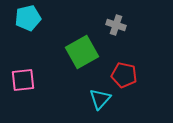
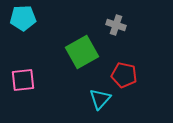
cyan pentagon: moved 5 px left; rotated 10 degrees clockwise
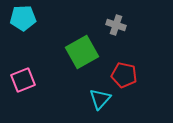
pink square: rotated 15 degrees counterclockwise
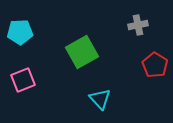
cyan pentagon: moved 3 px left, 14 px down
gray cross: moved 22 px right; rotated 30 degrees counterclockwise
red pentagon: moved 31 px right, 10 px up; rotated 20 degrees clockwise
cyan triangle: rotated 25 degrees counterclockwise
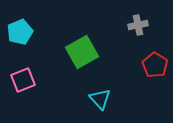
cyan pentagon: rotated 20 degrees counterclockwise
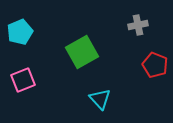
red pentagon: rotated 10 degrees counterclockwise
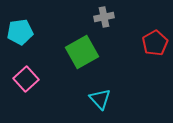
gray cross: moved 34 px left, 8 px up
cyan pentagon: rotated 15 degrees clockwise
red pentagon: moved 22 px up; rotated 20 degrees clockwise
pink square: moved 3 px right, 1 px up; rotated 20 degrees counterclockwise
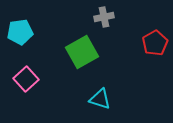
cyan triangle: rotated 30 degrees counterclockwise
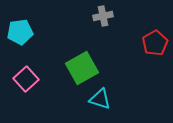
gray cross: moved 1 px left, 1 px up
green square: moved 16 px down
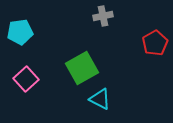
cyan triangle: rotated 10 degrees clockwise
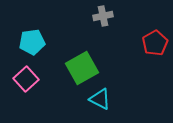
cyan pentagon: moved 12 px right, 10 px down
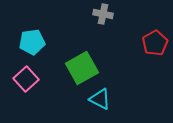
gray cross: moved 2 px up; rotated 24 degrees clockwise
